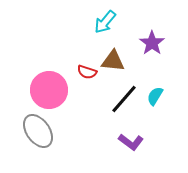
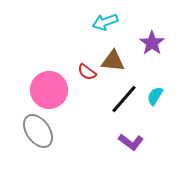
cyan arrow: rotated 30 degrees clockwise
red semicircle: rotated 18 degrees clockwise
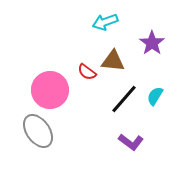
pink circle: moved 1 px right
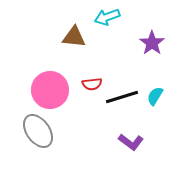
cyan arrow: moved 2 px right, 5 px up
brown triangle: moved 39 px left, 24 px up
red semicircle: moved 5 px right, 12 px down; rotated 42 degrees counterclockwise
black line: moved 2 px left, 2 px up; rotated 32 degrees clockwise
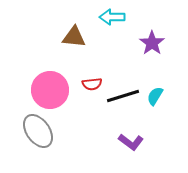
cyan arrow: moved 5 px right; rotated 20 degrees clockwise
black line: moved 1 px right, 1 px up
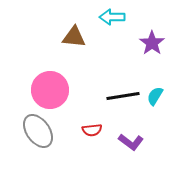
red semicircle: moved 46 px down
black line: rotated 8 degrees clockwise
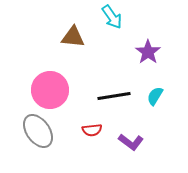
cyan arrow: rotated 125 degrees counterclockwise
brown triangle: moved 1 px left
purple star: moved 4 px left, 9 px down
black line: moved 9 px left
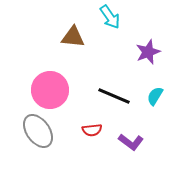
cyan arrow: moved 2 px left
purple star: rotated 15 degrees clockwise
black line: rotated 32 degrees clockwise
